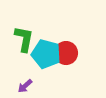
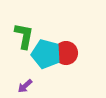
green L-shape: moved 3 px up
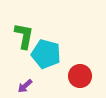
red circle: moved 14 px right, 23 px down
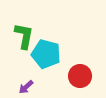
purple arrow: moved 1 px right, 1 px down
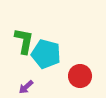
green L-shape: moved 5 px down
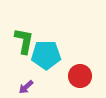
cyan pentagon: moved 1 px down; rotated 16 degrees counterclockwise
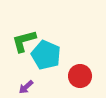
green L-shape: rotated 116 degrees counterclockwise
cyan pentagon: rotated 24 degrees clockwise
